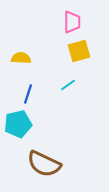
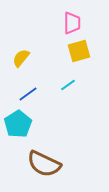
pink trapezoid: moved 1 px down
yellow semicircle: rotated 54 degrees counterclockwise
blue line: rotated 36 degrees clockwise
cyan pentagon: rotated 20 degrees counterclockwise
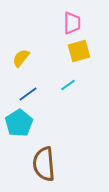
cyan pentagon: moved 1 px right, 1 px up
brown semicircle: rotated 60 degrees clockwise
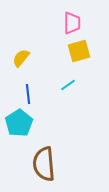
blue line: rotated 60 degrees counterclockwise
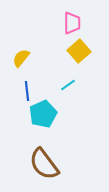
yellow square: rotated 25 degrees counterclockwise
blue line: moved 1 px left, 3 px up
cyan pentagon: moved 24 px right, 9 px up; rotated 8 degrees clockwise
brown semicircle: rotated 32 degrees counterclockwise
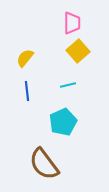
yellow square: moved 1 px left
yellow semicircle: moved 4 px right
cyan line: rotated 21 degrees clockwise
cyan pentagon: moved 20 px right, 8 px down
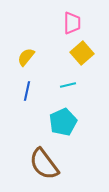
yellow square: moved 4 px right, 2 px down
yellow semicircle: moved 1 px right, 1 px up
blue line: rotated 18 degrees clockwise
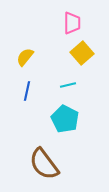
yellow semicircle: moved 1 px left
cyan pentagon: moved 2 px right, 3 px up; rotated 20 degrees counterclockwise
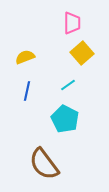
yellow semicircle: rotated 30 degrees clockwise
cyan line: rotated 21 degrees counterclockwise
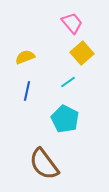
pink trapezoid: rotated 40 degrees counterclockwise
cyan line: moved 3 px up
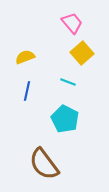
cyan line: rotated 56 degrees clockwise
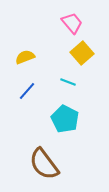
blue line: rotated 30 degrees clockwise
